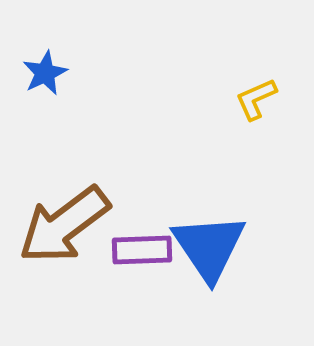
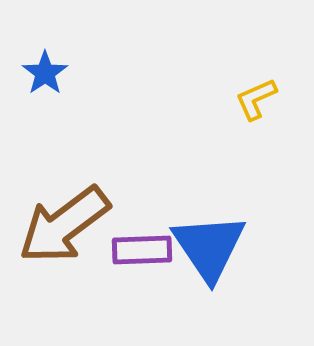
blue star: rotated 9 degrees counterclockwise
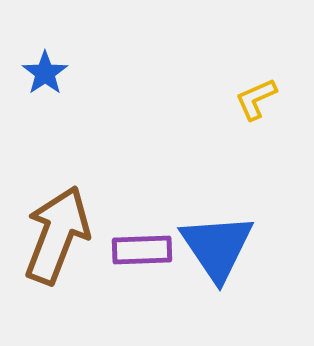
brown arrow: moved 7 px left, 10 px down; rotated 148 degrees clockwise
blue triangle: moved 8 px right
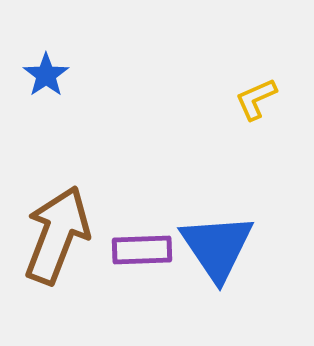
blue star: moved 1 px right, 2 px down
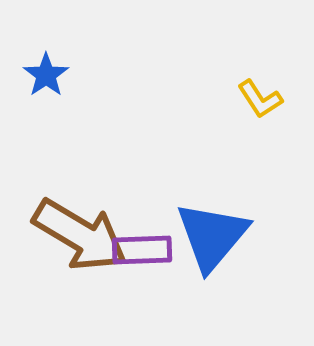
yellow L-shape: moved 4 px right; rotated 99 degrees counterclockwise
brown arrow: moved 23 px right; rotated 100 degrees clockwise
blue triangle: moved 5 px left, 11 px up; rotated 14 degrees clockwise
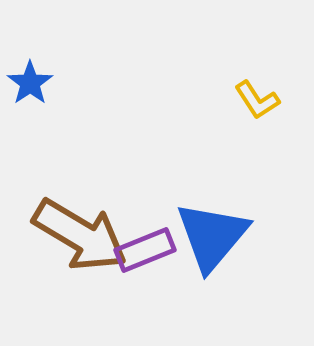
blue star: moved 16 px left, 8 px down
yellow L-shape: moved 3 px left, 1 px down
purple rectangle: moved 3 px right; rotated 20 degrees counterclockwise
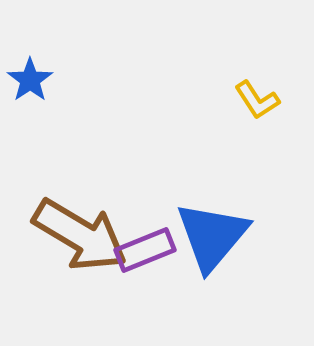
blue star: moved 3 px up
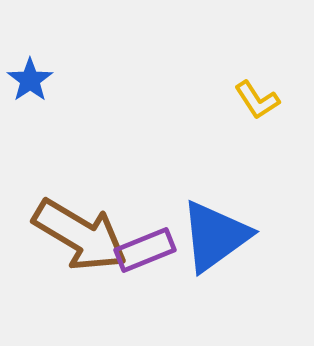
blue triangle: moved 3 px right; rotated 14 degrees clockwise
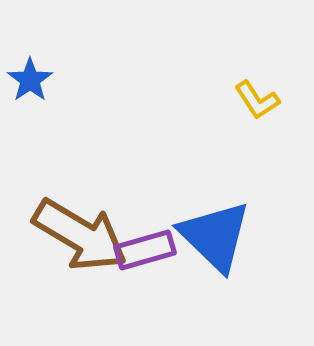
blue triangle: rotated 40 degrees counterclockwise
purple rectangle: rotated 6 degrees clockwise
